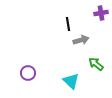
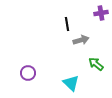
black line: moved 1 px left
cyan triangle: moved 2 px down
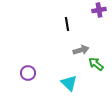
purple cross: moved 2 px left, 3 px up
gray arrow: moved 10 px down
cyan triangle: moved 2 px left
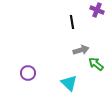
purple cross: moved 2 px left; rotated 32 degrees clockwise
black line: moved 5 px right, 2 px up
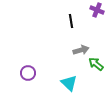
black line: moved 1 px left, 1 px up
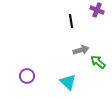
green arrow: moved 2 px right, 2 px up
purple circle: moved 1 px left, 3 px down
cyan triangle: moved 1 px left, 1 px up
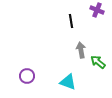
gray arrow: rotated 84 degrees counterclockwise
cyan triangle: rotated 24 degrees counterclockwise
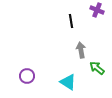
green arrow: moved 1 px left, 6 px down
cyan triangle: rotated 12 degrees clockwise
